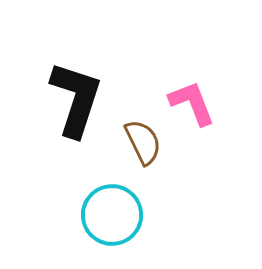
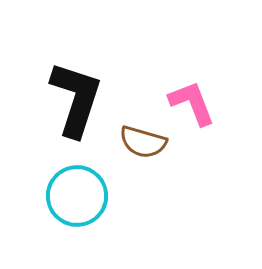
brown semicircle: rotated 132 degrees clockwise
cyan circle: moved 35 px left, 19 px up
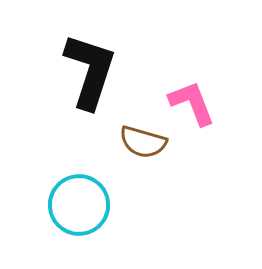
black L-shape: moved 14 px right, 28 px up
cyan circle: moved 2 px right, 9 px down
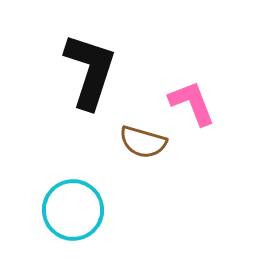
cyan circle: moved 6 px left, 5 px down
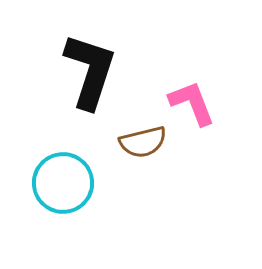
brown semicircle: rotated 30 degrees counterclockwise
cyan circle: moved 10 px left, 27 px up
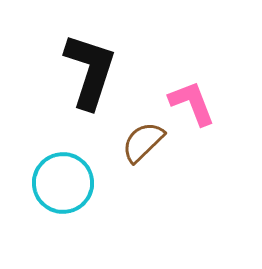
brown semicircle: rotated 150 degrees clockwise
